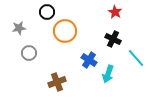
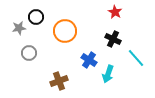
black circle: moved 11 px left, 5 px down
brown cross: moved 2 px right, 1 px up
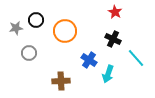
black circle: moved 3 px down
gray star: moved 3 px left
brown cross: moved 2 px right; rotated 18 degrees clockwise
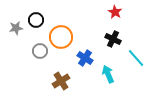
orange circle: moved 4 px left, 6 px down
gray circle: moved 11 px right, 2 px up
blue cross: moved 4 px left, 2 px up
cyan arrow: rotated 138 degrees clockwise
brown cross: rotated 30 degrees counterclockwise
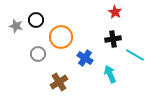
gray star: moved 2 px up; rotated 24 degrees clockwise
black cross: rotated 35 degrees counterclockwise
gray circle: moved 2 px left, 3 px down
cyan line: moved 1 px left, 3 px up; rotated 18 degrees counterclockwise
cyan arrow: moved 2 px right
brown cross: moved 2 px left, 1 px down
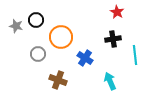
red star: moved 2 px right
cyan line: rotated 54 degrees clockwise
cyan arrow: moved 7 px down
brown cross: moved 1 px left, 2 px up; rotated 36 degrees counterclockwise
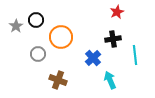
red star: rotated 16 degrees clockwise
gray star: rotated 24 degrees clockwise
blue cross: moved 8 px right; rotated 14 degrees clockwise
cyan arrow: moved 1 px up
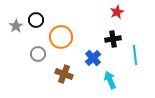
brown cross: moved 6 px right, 6 px up
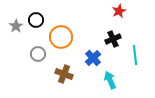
red star: moved 2 px right, 1 px up
black cross: rotated 14 degrees counterclockwise
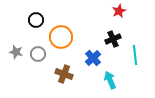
gray star: moved 26 px down; rotated 24 degrees counterclockwise
